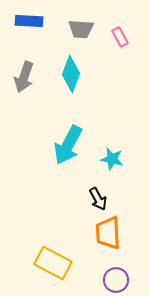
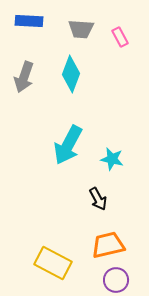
orange trapezoid: moved 12 px down; rotated 80 degrees clockwise
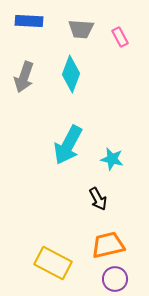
purple circle: moved 1 px left, 1 px up
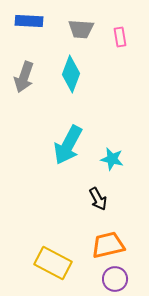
pink rectangle: rotated 18 degrees clockwise
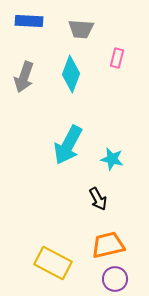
pink rectangle: moved 3 px left, 21 px down; rotated 24 degrees clockwise
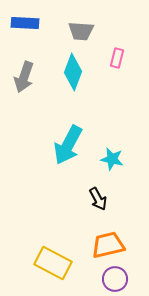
blue rectangle: moved 4 px left, 2 px down
gray trapezoid: moved 2 px down
cyan diamond: moved 2 px right, 2 px up
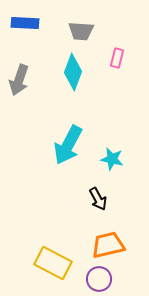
gray arrow: moved 5 px left, 3 px down
purple circle: moved 16 px left
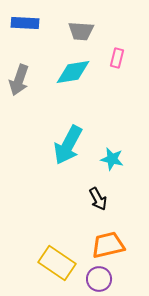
cyan diamond: rotated 60 degrees clockwise
yellow rectangle: moved 4 px right; rotated 6 degrees clockwise
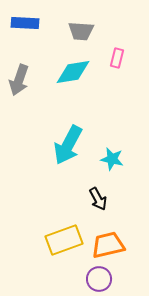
yellow rectangle: moved 7 px right, 23 px up; rotated 54 degrees counterclockwise
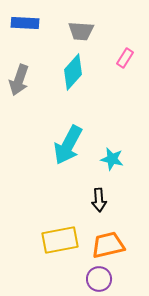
pink rectangle: moved 8 px right; rotated 18 degrees clockwise
cyan diamond: rotated 39 degrees counterclockwise
black arrow: moved 1 px right, 1 px down; rotated 25 degrees clockwise
yellow rectangle: moved 4 px left; rotated 9 degrees clockwise
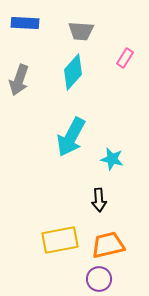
cyan arrow: moved 3 px right, 8 px up
